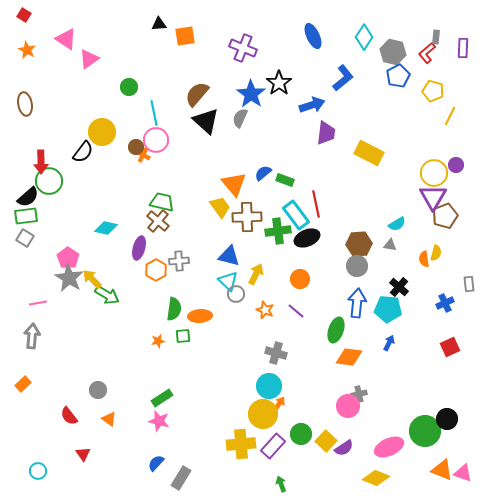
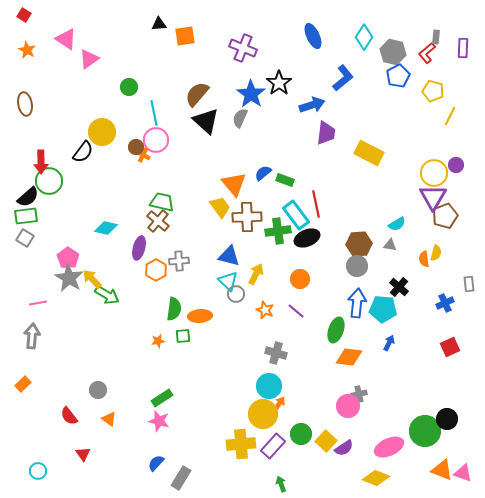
cyan pentagon at (388, 309): moved 5 px left
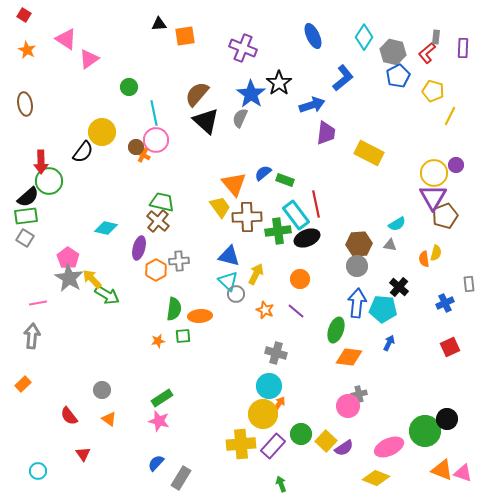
gray circle at (98, 390): moved 4 px right
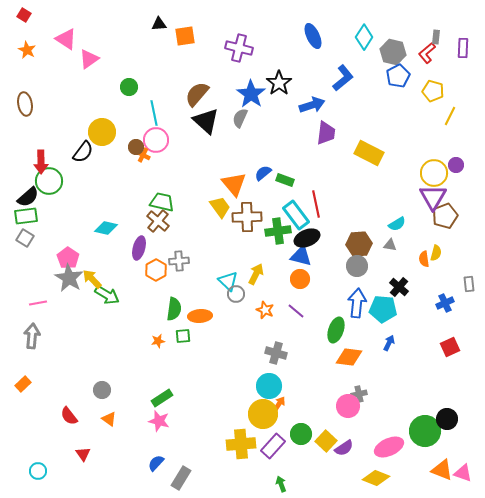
purple cross at (243, 48): moved 4 px left; rotated 8 degrees counterclockwise
blue triangle at (229, 256): moved 72 px right
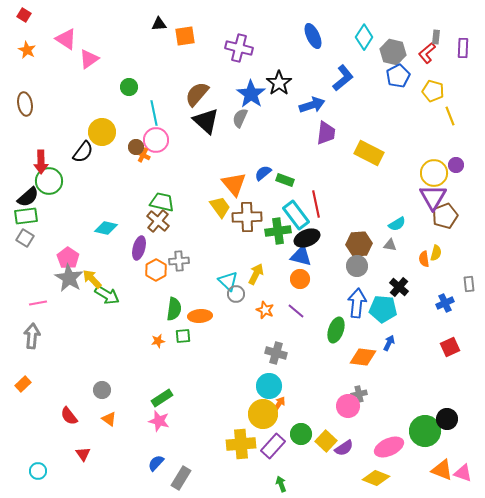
yellow line at (450, 116): rotated 48 degrees counterclockwise
orange diamond at (349, 357): moved 14 px right
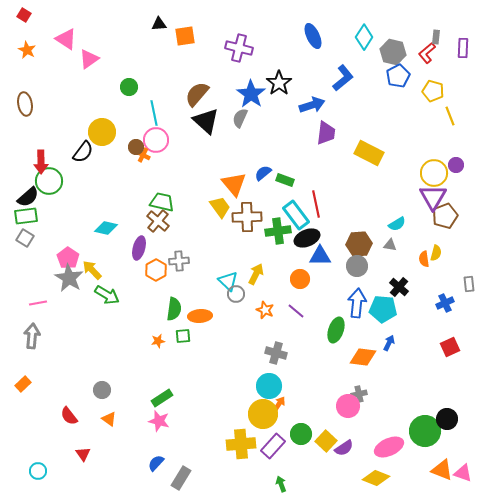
blue triangle at (301, 256): moved 19 px right; rotated 15 degrees counterclockwise
yellow arrow at (92, 279): moved 9 px up
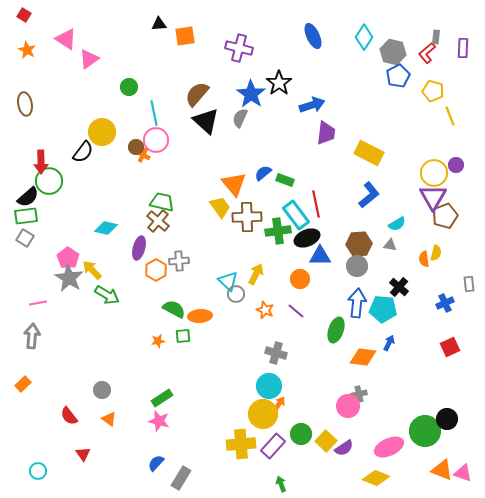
blue L-shape at (343, 78): moved 26 px right, 117 px down
green semicircle at (174, 309): rotated 70 degrees counterclockwise
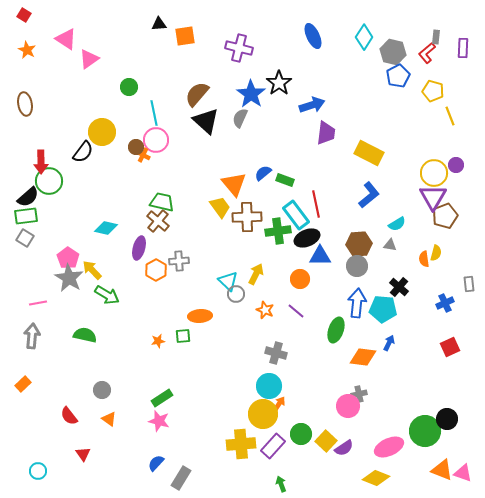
green semicircle at (174, 309): moved 89 px left, 26 px down; rotated 15 degrees counterclockwise
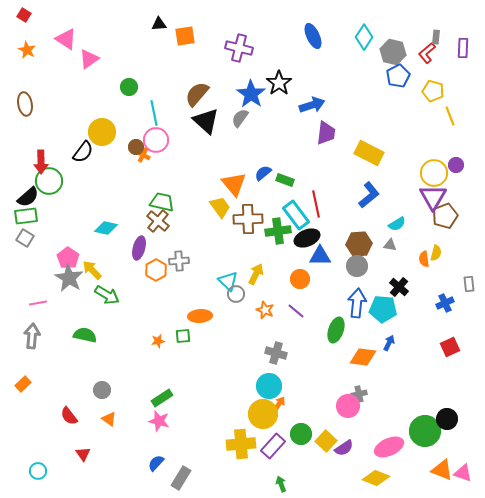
gray semicircle at (240, 118): rotated 12 degrees clockwise
brown cross at (247, 217): moved 1 px right, 2 px down
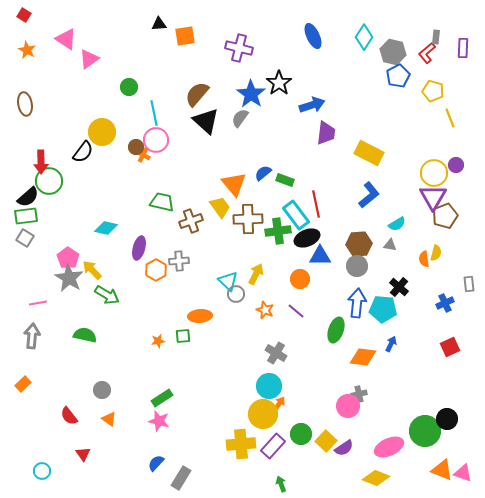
yellow line at (450, 116): moved 2 px down
brown cross at (158, 221): moved 33 px right; rotated 30 degrees clockwise
blue arrow at (389, 343): moved 2 px right, 1 px down
gray cross at (276, 353): rotated 15 degrees clockwise
cyan circle at (38, 471): moved 4 px right
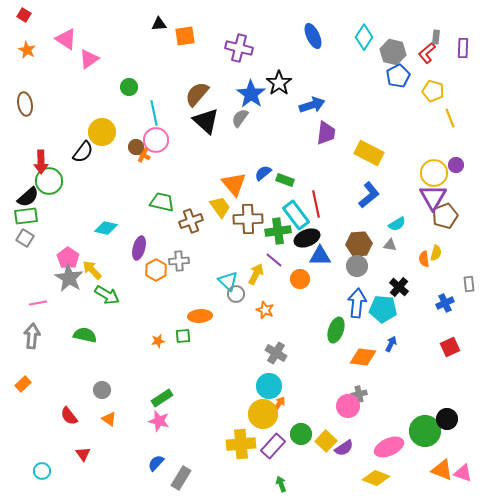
purple line at (296, 311): moved 22 px left, 51 px up
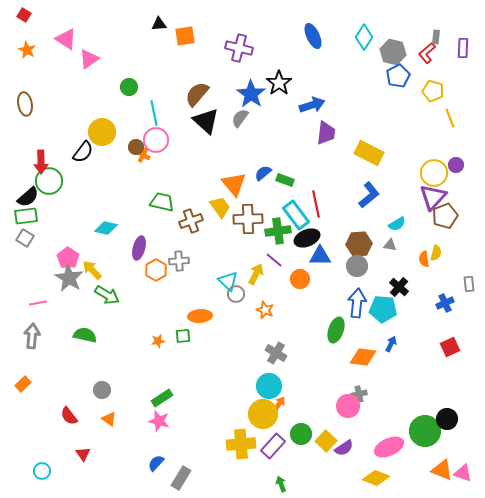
purple triangle at (433, 197): rotated 12 degrees clockwise
